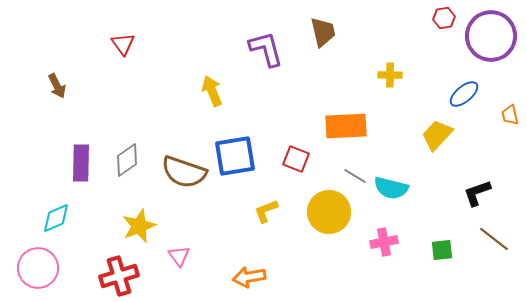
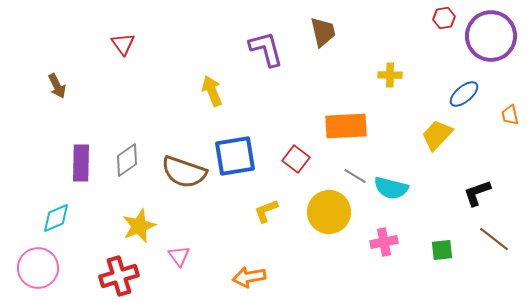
red square: rotated 16 degrees clockwise
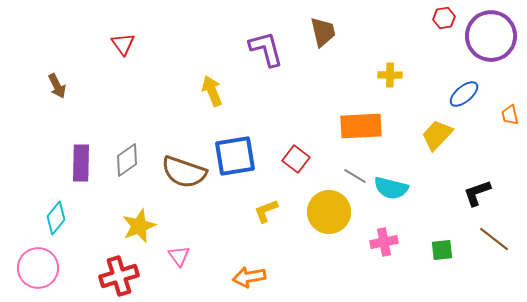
orange rectangle: moved 15 px right
cyan diamond: rotated 28 degrees counterclockwise
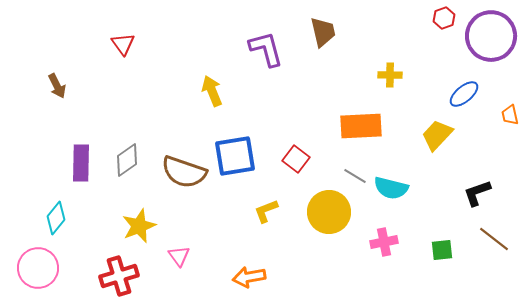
red hexagon: rotated 10 degrees counterclockwise
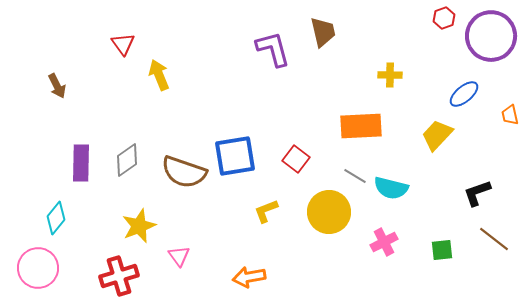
purple L-shape: moved 7 px right
yellow arrow: moved 53 px left, 16 px up
pink cross: rotated 16 degrees counterclockwise
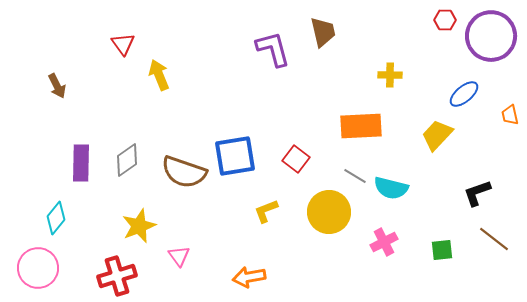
red hexagon: moved 1 px right, 2 px down; rotated 20 degrees clockwise
red cross: moved 2 px left
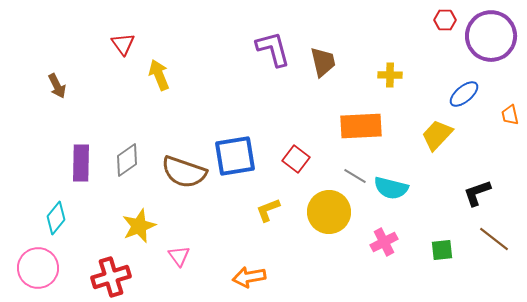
brown trapezoid: moved 30 px down
yellow L-shape: moved 2 px right, 1 px up
red cross: moved 6 px left, 1 px down
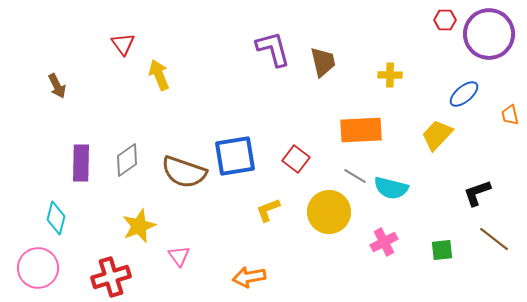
purple circle: moved 2 px left, 2 px up
orange rectangle: moved 4 px down
cyan diamond: rotated 24 degrees counterclockwise
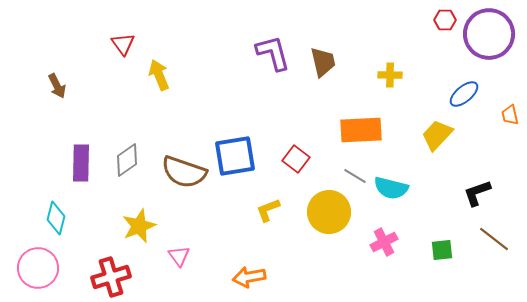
purple L-shape: moved 4 px down
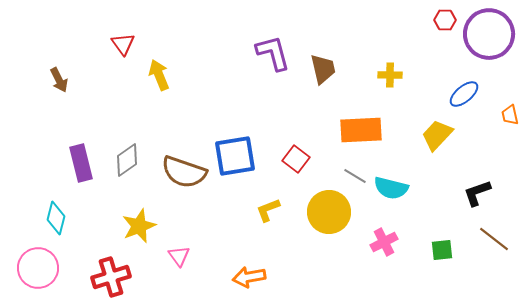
brown trapezoid: moved 7 px down
brown arrow: moved 2 px right, 6 px up
purple rectangle: rotated 15 degrees counterclockwise
